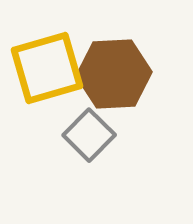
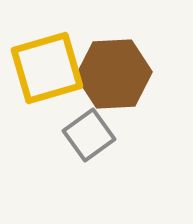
gray square: rotated 9 degrees clockwise
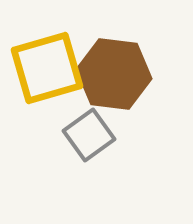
brown hexagon: rotated 10 degrees clockwise
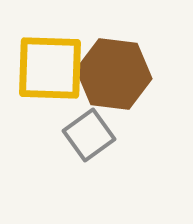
yellow square: moved 3 px right; rotated 18 degrees clockwise
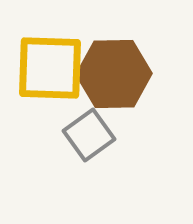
brown hexagon: rotated 8 degrees counterclockwise
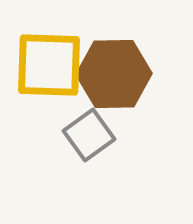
yellow square: moved 1 px left, 3 px up
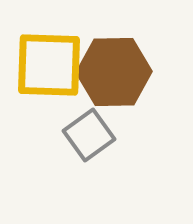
brown hexagon: moved 2 px up
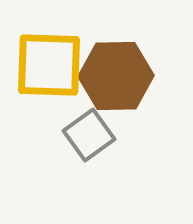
brown hexagon: moved 2 px right, 4 px down
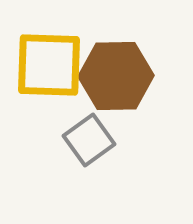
gray square: moved 5 px down
